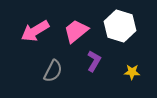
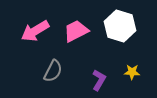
pink trapezoid: rotated 12 degrees clockwise
purple L-shape: moved 5 px right, 19 px down
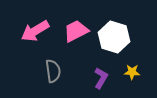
white hexagon: moved 6 px left, 11 px down
gray semicircle: rotated 35 degrees counterclockwise
purple L-shape: moved 2 px right, 2 px up
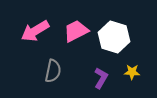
gray semicircle: rotated 20 degrees clockwise
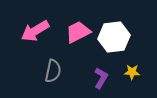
pink trapezoid: moved 2 px right, 1 px down
white hexagon: rotated 24 degrees counterclockwise
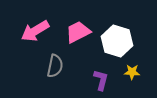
white hexagon: moved 3 px right, 4 px down; rotated 24 degrees clockwise
gray semicircle: moved 2 px right, 5 px up
purple L-shape: moved 2 px down; rotated 15 degrees counterclockwise
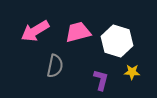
pink trapezoid: rotated 12 degrees clockwise
